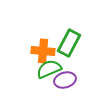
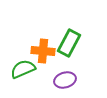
green semicircle: moved 26 px left
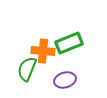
green rectangle: rotated 40 degrees clockwise
green semicircle: moved 4 px right; rotated 45 degrees counterclockwise
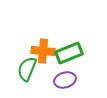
green rectangle: moved 10 px down
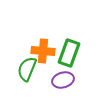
green rectangle: rotated 48 degrees counterclockwise
purple ellipse: moved 2 px left
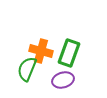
orange cross: moved 2 px left; rotated 10 degrees clockwise
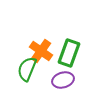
orange cross: rotated 20 degrees clockwise
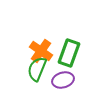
green semicircle: moved 10 px right
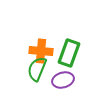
orange cross: rotated 30 degrees counterclockwise
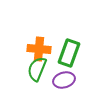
orange cross: moved 2 px left, 2 px up
purple ellipse: moved 1 px right
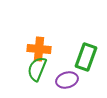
green rectangle: moved 17 px right, 4 px down
purple ellipse: moved 3 px right
